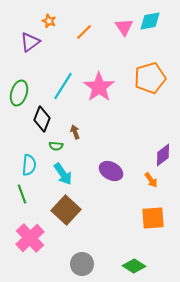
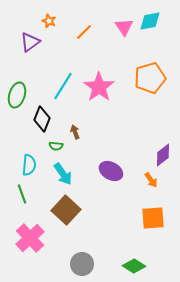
green ellipse: moved 2 px left, 2 px down
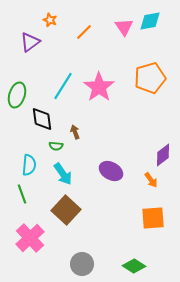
orange star: moved 1 px right, 1 px up
black diamond: rotated 30 degrees counterclockwise
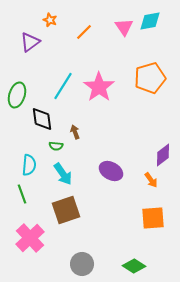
brown square: rotated 28 degrees clockwise
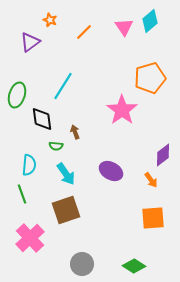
cyan diamond: rotated 30 degrees counterclockwise
pink star: moved 23 px right, 23 px down
cyan arrow: moved 3 px right
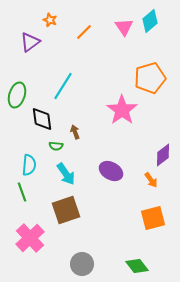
green line: moved 2 px up
orange square: rotated 10 degrees counterclockwise
green diamond: moved 3 px right; rotated 20 degrees clockwise
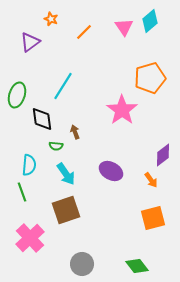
orange star: moved 1 px right, 1 px up
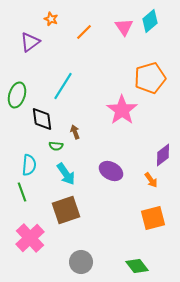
gray circle: moved 1 px left, 2 px up
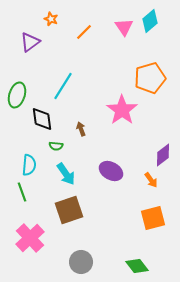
brown arrow: moved 6 px right, 3 px up
brown square: moved 3 px right
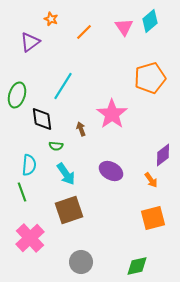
pink star: moved 10 px left, 4 px down
green diamond: rotated 65 degrees counterclockwise
